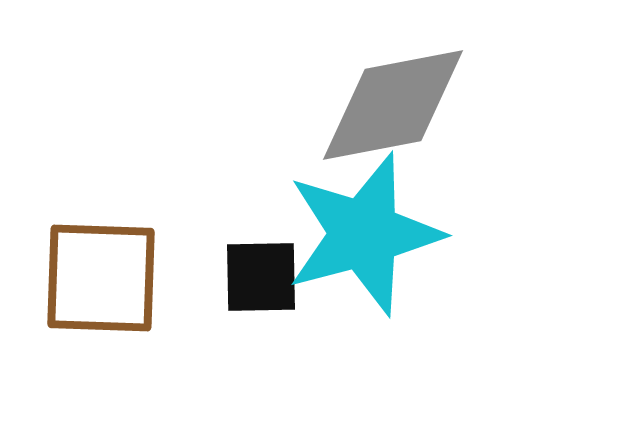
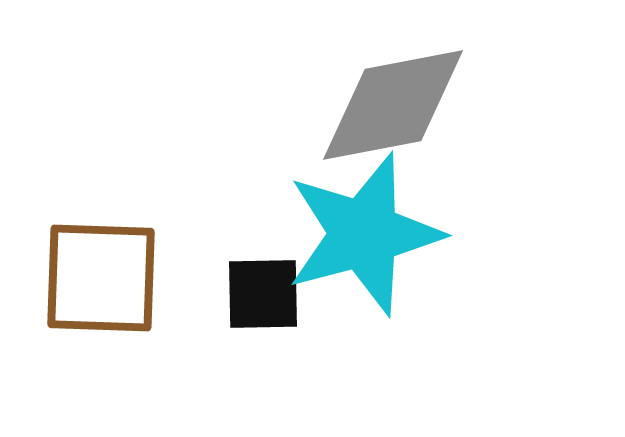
black square: moved 2 px right, 17 px down
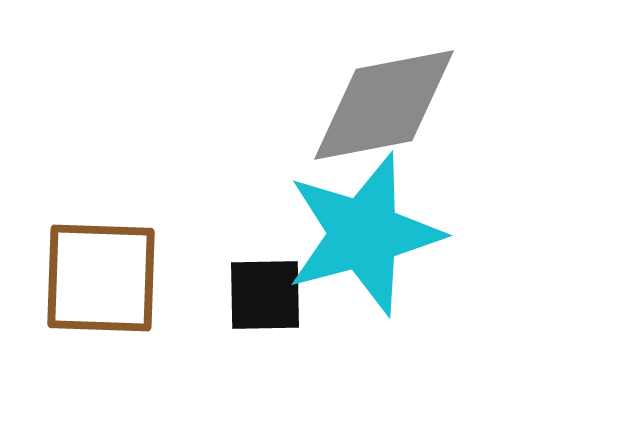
gray diamond: moved 9 px left
black square: moved 2 px right, 1 px down
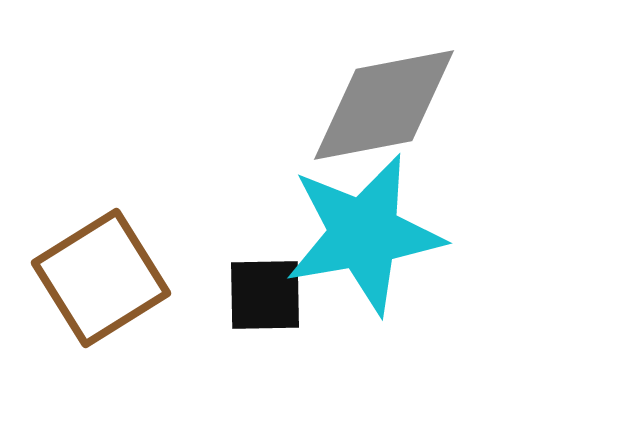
cyan star: rotated 5 degrees clockwise
brown square: rotated 34 degrees counterclockwise
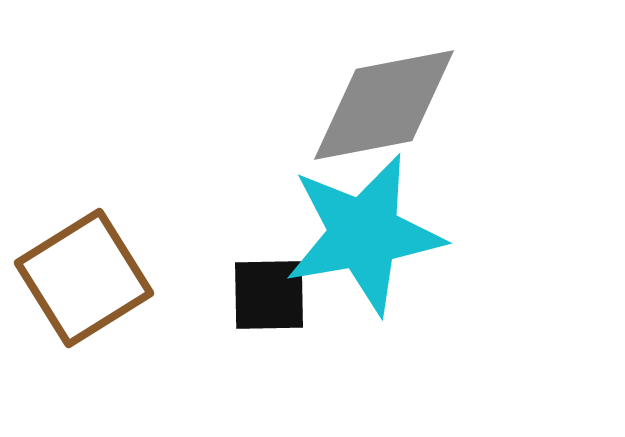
brown square: moved 17 px left
black square: moved 4 px right
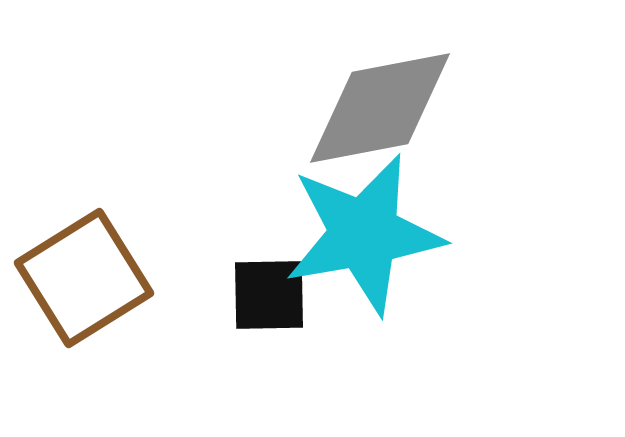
gray diamond: moved 4 px left, 3 px down
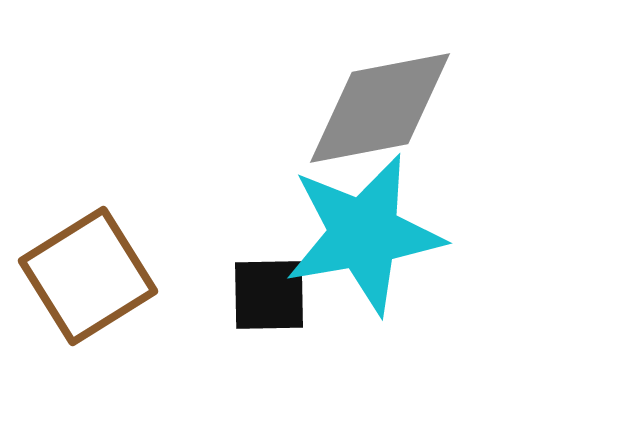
brown square: moved 4 px right, 2 px up
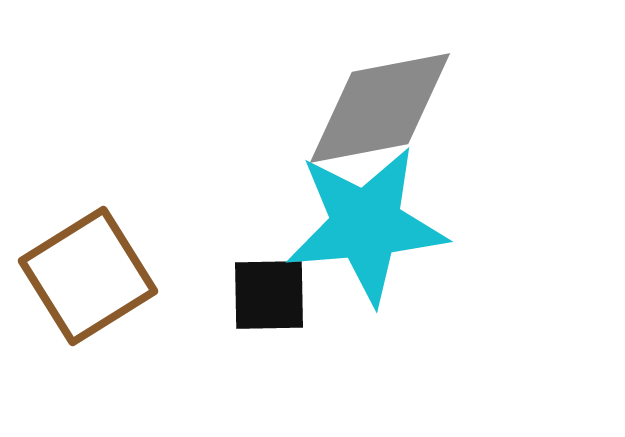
cyan star: moved 2 px right, 9 px up; rotated 5 degrees clockwise
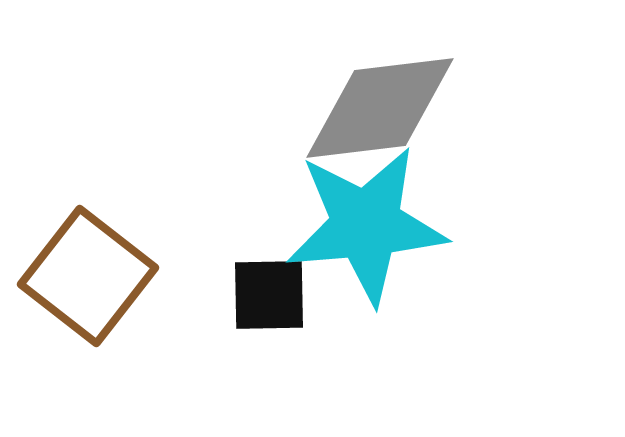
gray diamond: rotated 4 degrees clockwise
brown square: rotated 20 degrees counterclockwise
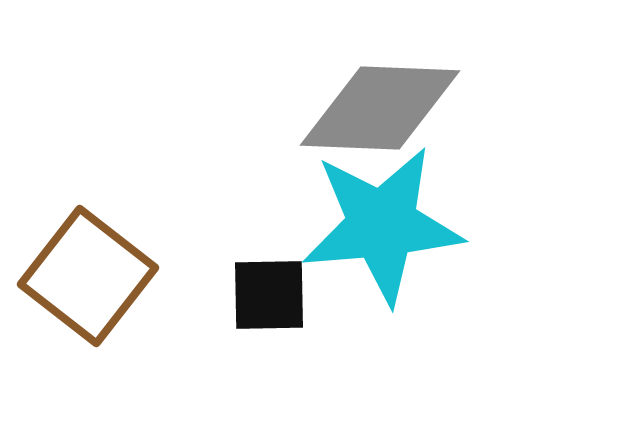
gray diamond: rotated 9 degrees clockwise
cyan star: moved 16 px right
